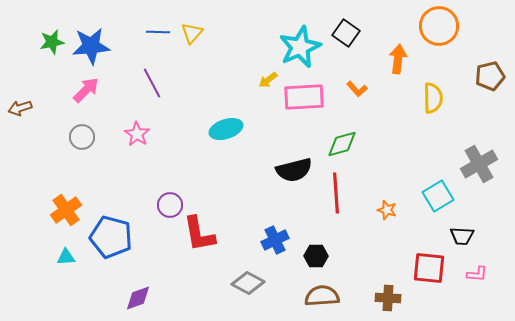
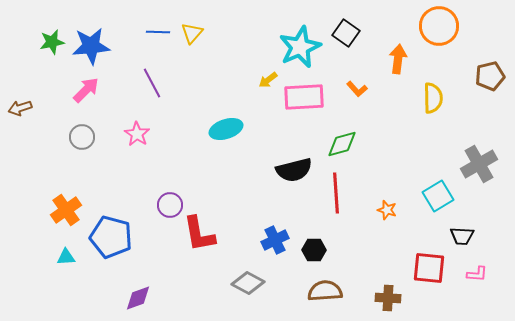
black hexagon: moved 2 px left, 6 px up
brown semicircle: moved 3 px right, 5 px up
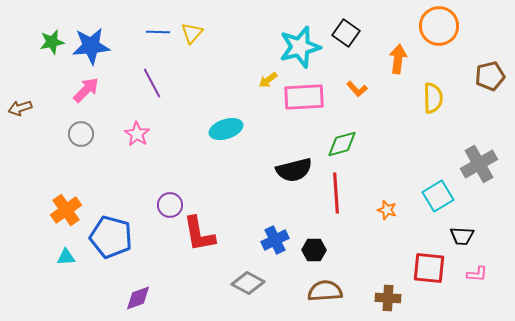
cyan star: rotated 9 degrees clockwise
gray circle: moved 1 px left, 3 px up
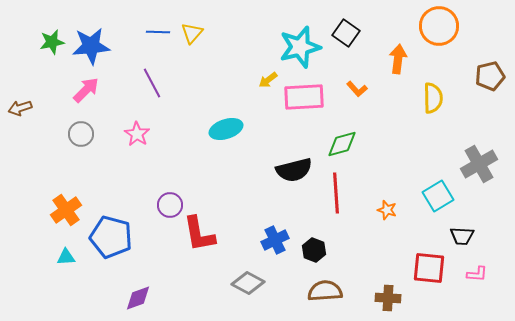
black hexagon: rotated 20 degrees clockwise
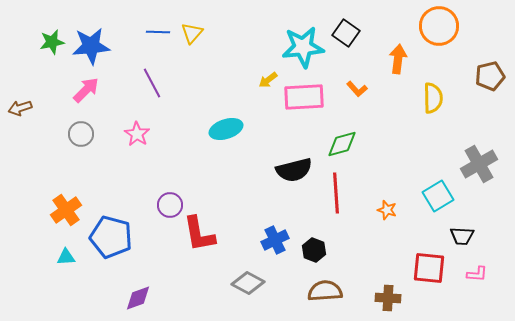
cyan star: moved 3 px right; rotated 9 degrees clockwise
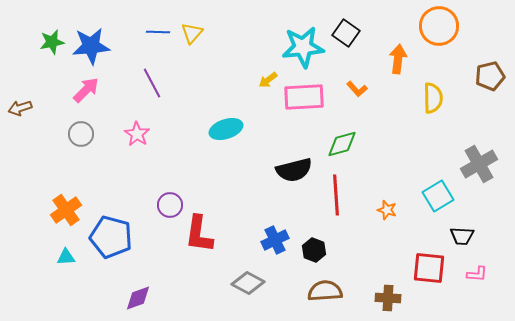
red line: moved 2 px down
red L-shape: rotated 18 degrees clockwise
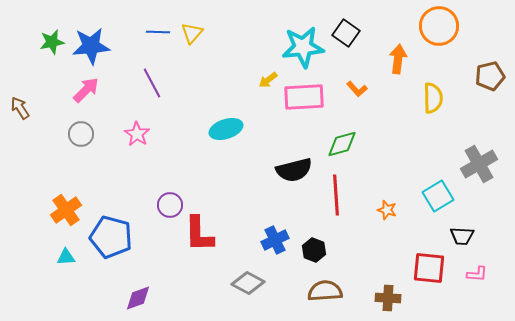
brown arrow: rotated 75 degrees clockwise
red L-shape: rotated 9 degrees counterclockwise
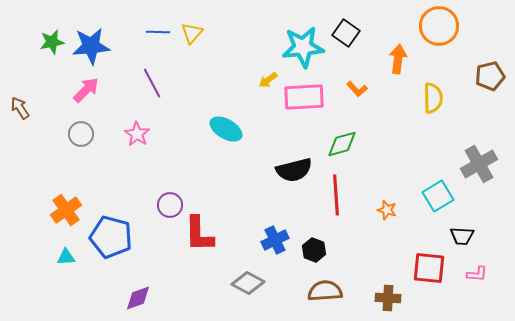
cyan ellipse: rotated 48 degrees clockwise
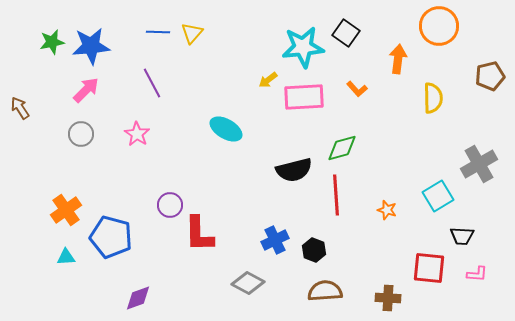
green diamond: moved 4 px down
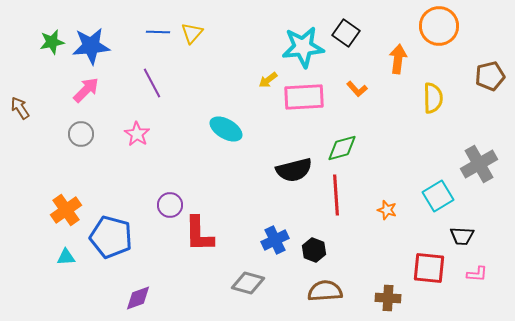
gray diamond: rotated 12 degrees counterclockwise
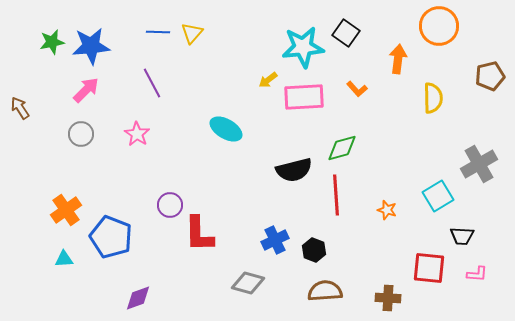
blue pentagon: rotated 6 degrees clockwise
cyan triangle: moved 2 px left, 2 px down
